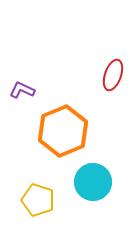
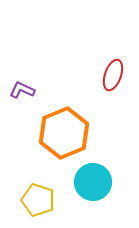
orange hexagon: moved 1 px right, 2 px down
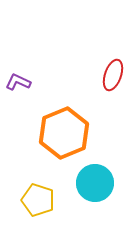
purple L-shape: moved 4 px left, 8 px up
cyan circle: moved 2 px right, 1 px down
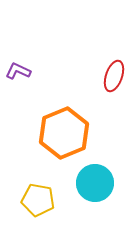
red ellipse: moved 1 px right, 1 px down
purple L-shape: moved 11 px up
yellow pentagon: rotated 8 degrees counterclockwise
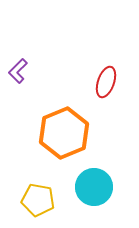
purple L-shape: rotated 70 degrees counterclockwise
red ellipse: moved 8 px left, 6 px down
cyan circle: moved 1 px left, 4 px down
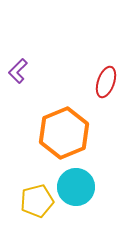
cyan circle: moved 18 px left
yellow pentagon: moved 1 px left, 1 px down; rotated 24 degrees counterclockwise
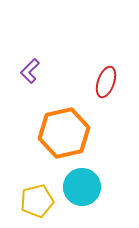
purple L-shape: moved 12 px right
orange hexagon: rotated 9 degrees clockwise
cyan circle: moved 6 px right
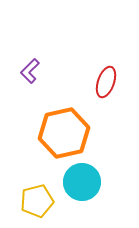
cyan circle: moved 5 px up
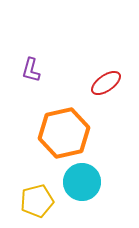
purple L-shape: moved 1 px right, 1 px up; rotated 30 degrees counterclockwise
red ellipse: moved 1 px down; rotated 36 degrees clockwise
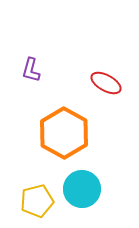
red ellipse: rotated 64 degrees clockwise
orange hexagon: rotated 18 degrees counterclockwise
cyan circle: moved 7 px down
